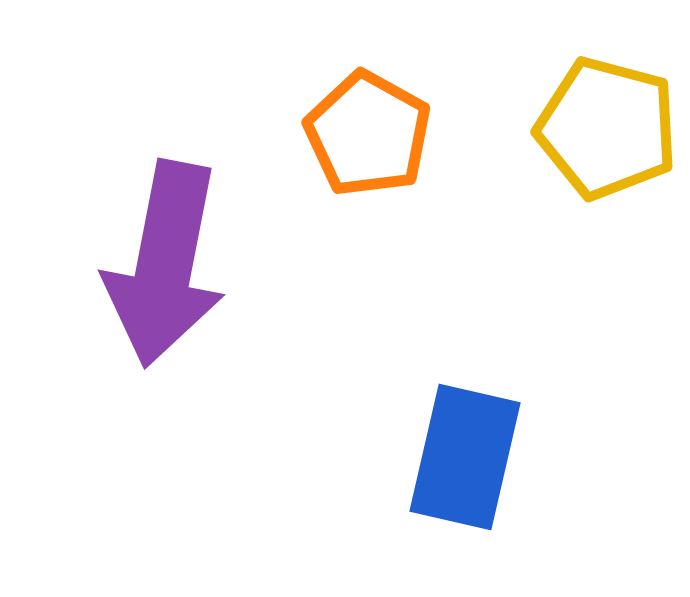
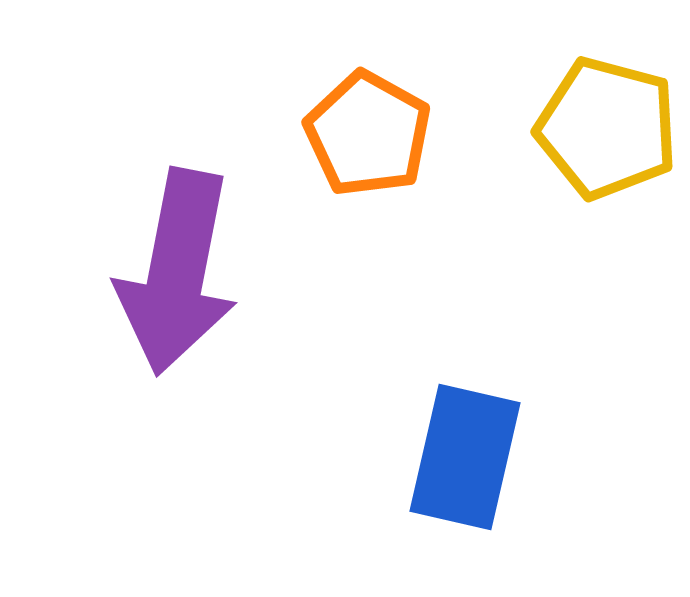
purple arrow: moved 12 px right, 8 px down
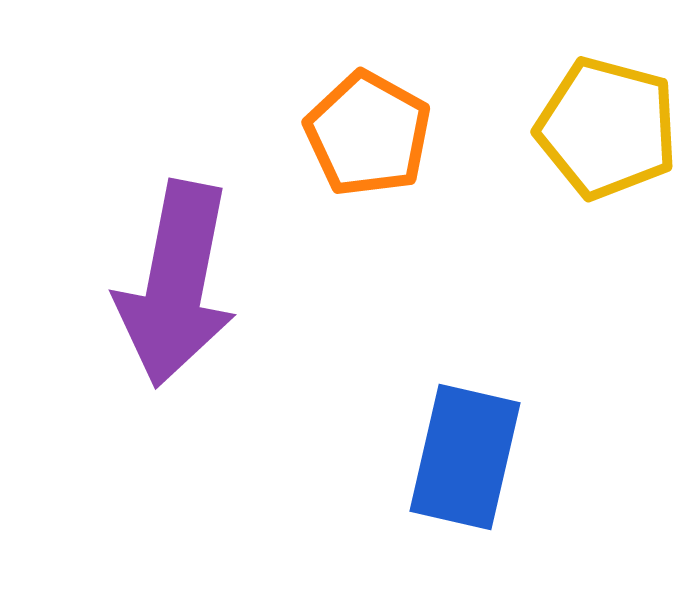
purple arrow: moved 1 px left, 12 px down
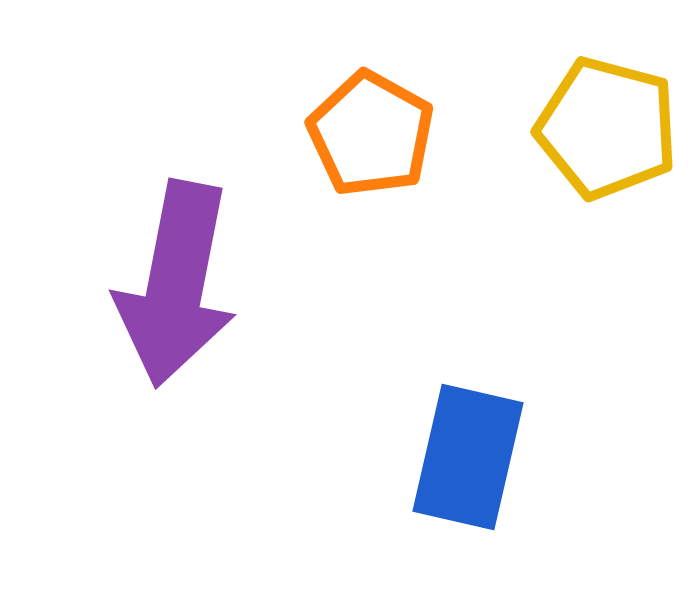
orange pentagon: moved 3 px right
blue rectangle: moved 3 px right
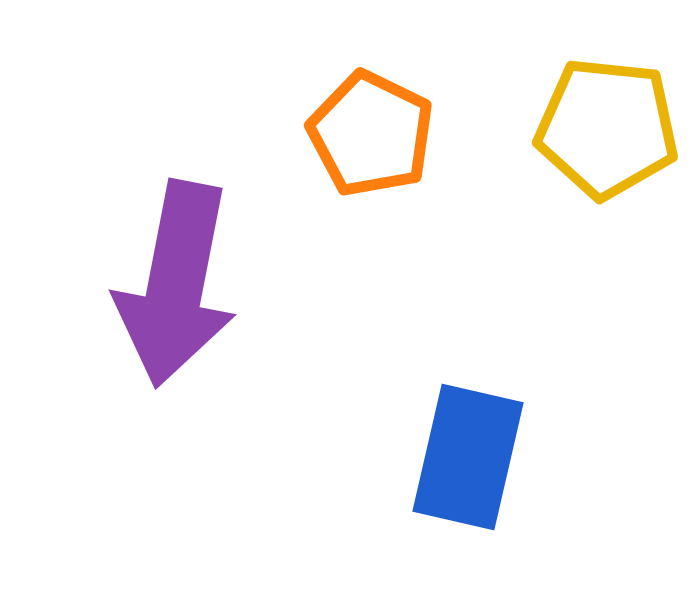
yellow pentagon: rotated 9 degrees counterclockwise
orange pentagon: rotated 3 degrees counterclockwise
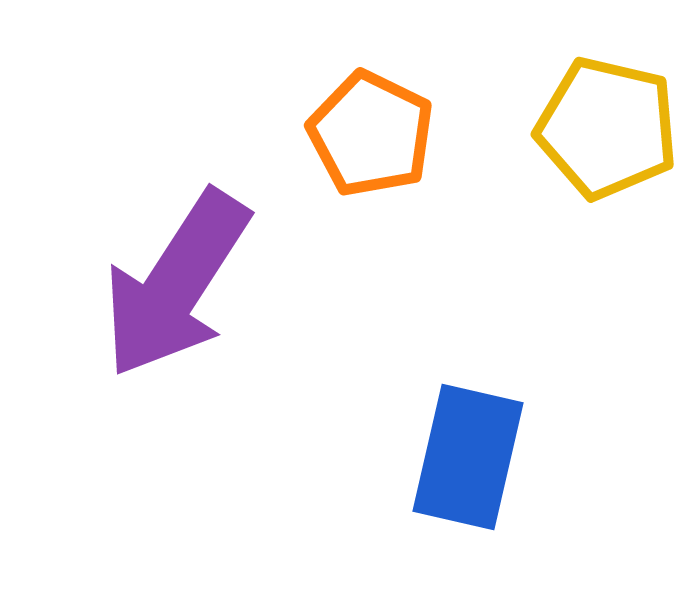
yellow pentagon: rotated 7 degrees clockwise
purple arrow: rotated 22 degrees clockwise
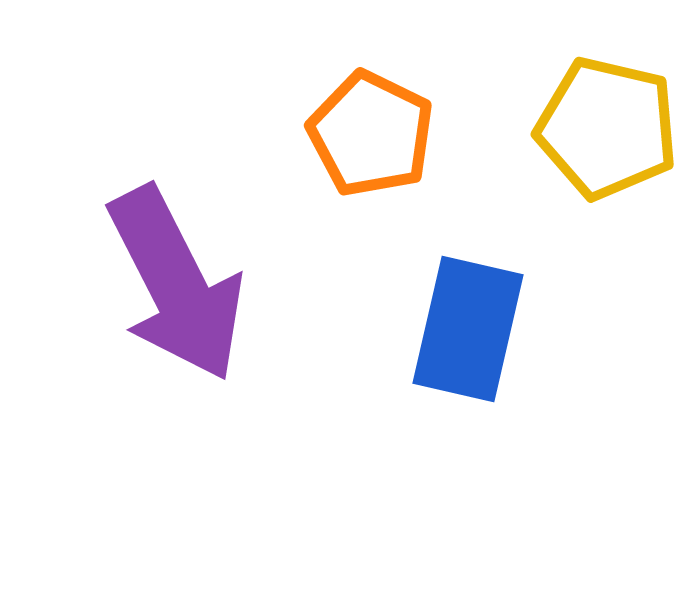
purple arrow: rotated 60 degrees counterclockwise
blue rectangle: moved 128 px up
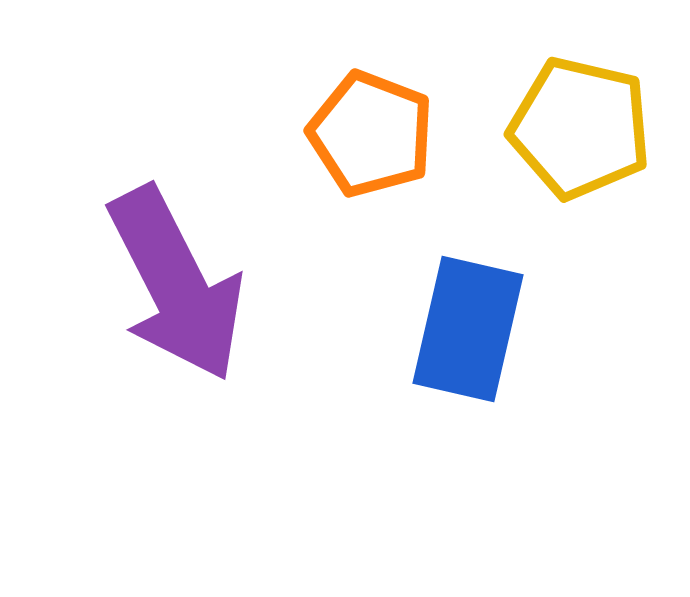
yellow pentagon: moved 27 px left
orange pentagon: rotated 5 degrees counterclockwise
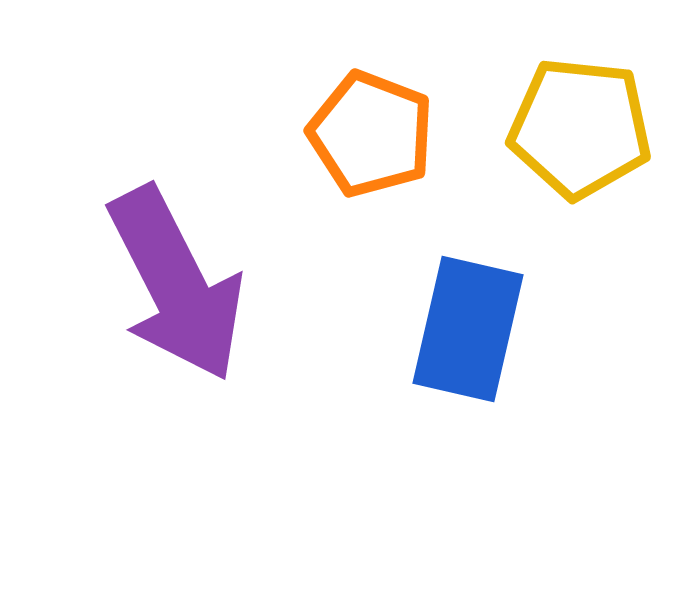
yellow pentagon: rotated 7 degrees counterclockwise
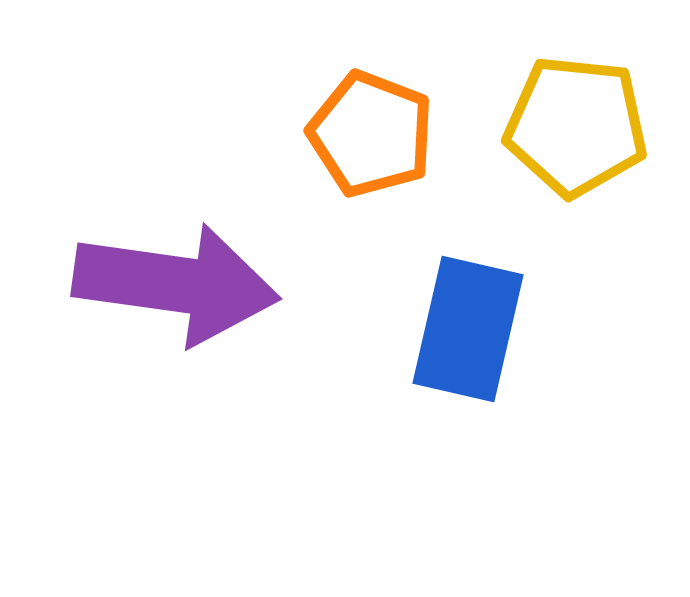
yellow pentagon: moved 4 px left, 2 px up
purple arrow: rotated 55 degrees counterclockwise
